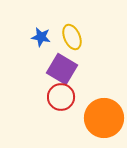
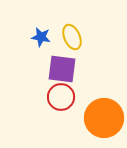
purple square: rotated 24 degrees counterclockwise
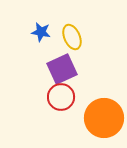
blue star: moved 5 px up
purple square: rotated 32 degrees counterclockwise
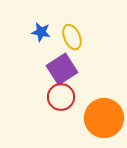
purple square: rotated 8 degrees counterclockwise
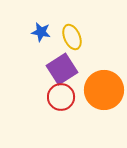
orange circle: moved 28 px up
